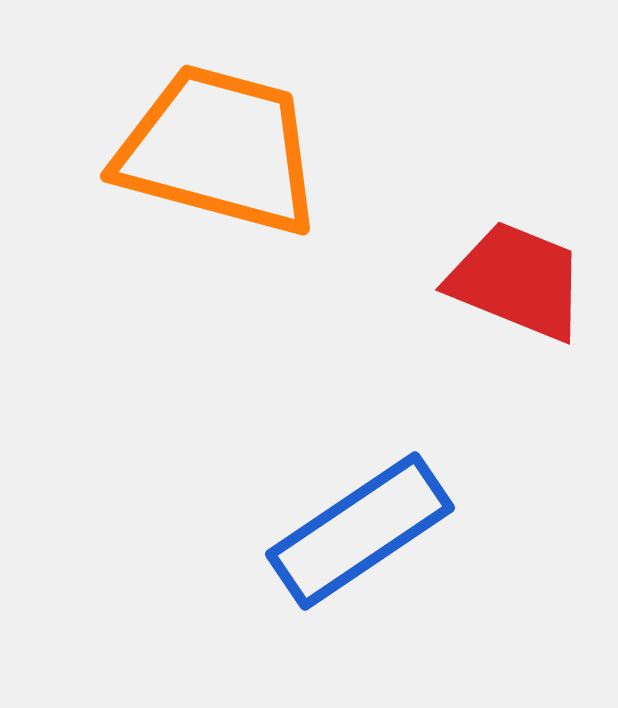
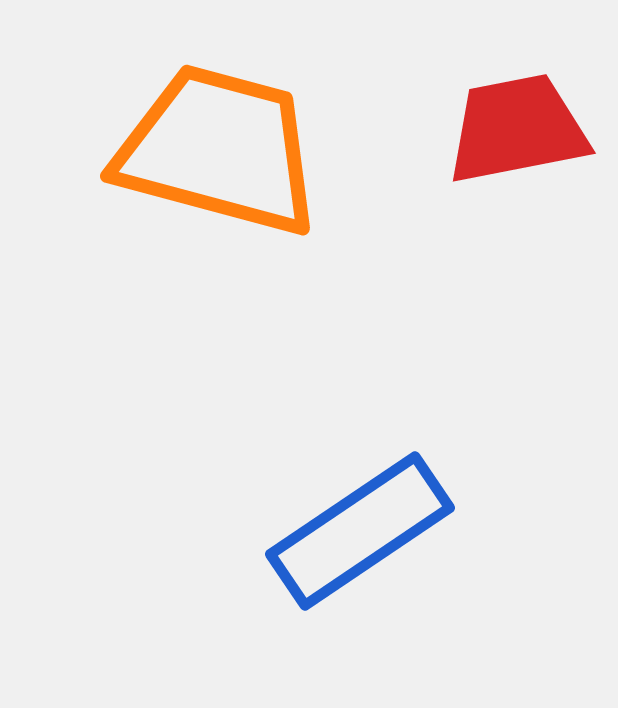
red trapezoid: moved 152 px up; rotated 33 degrees counterclockwise
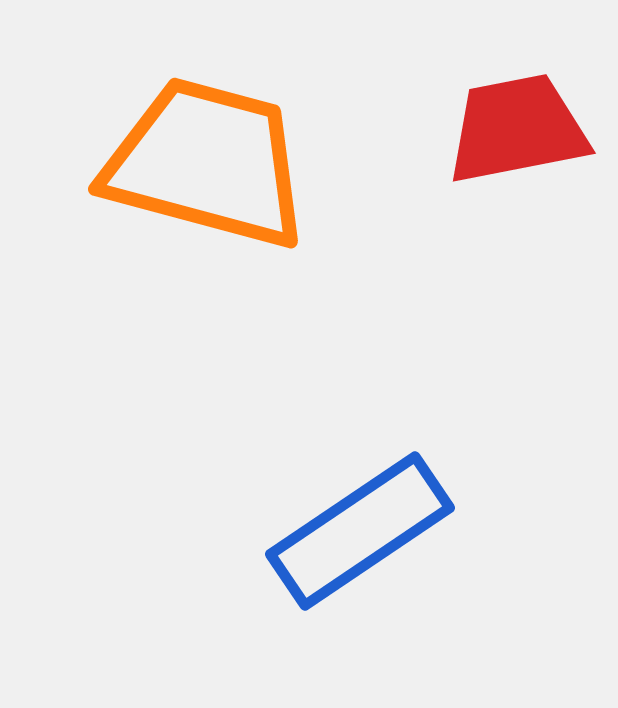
orange trapezoid: moved 12 px left, 13 px down
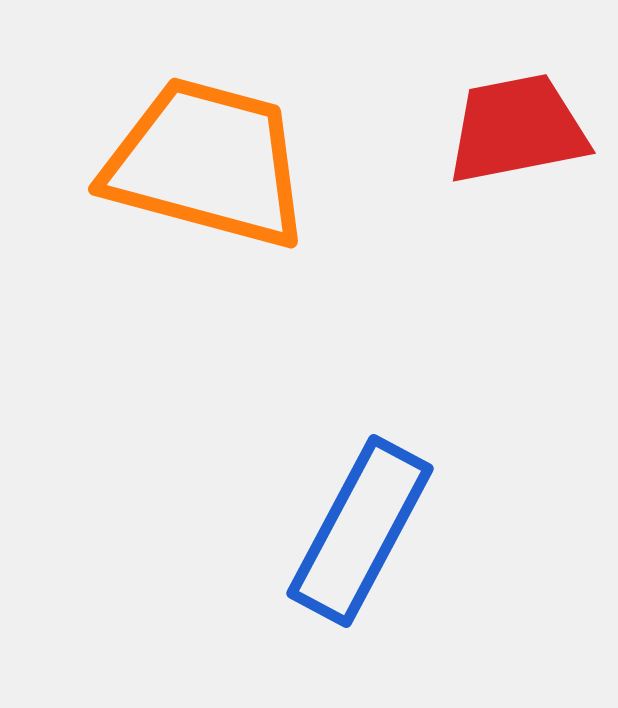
blue rectangle: rotated 28 degrees counterclockwise
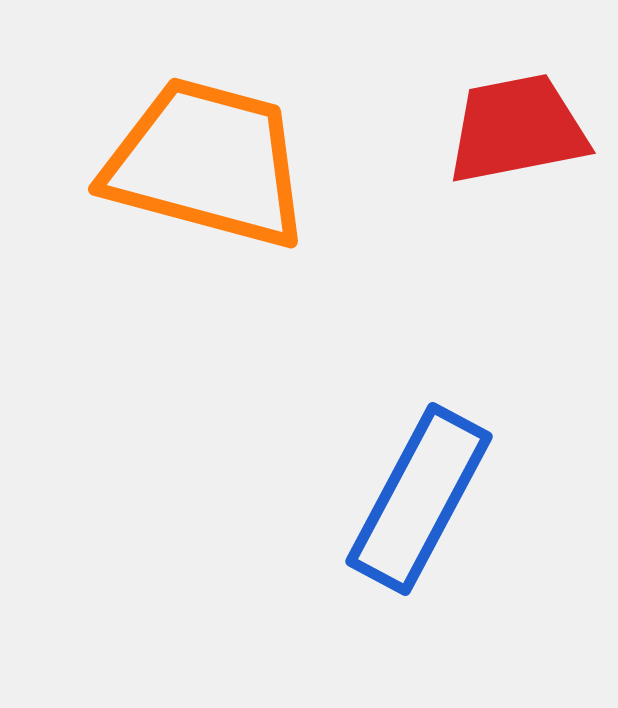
blue rectangle: moved 59 px right, 32 px up
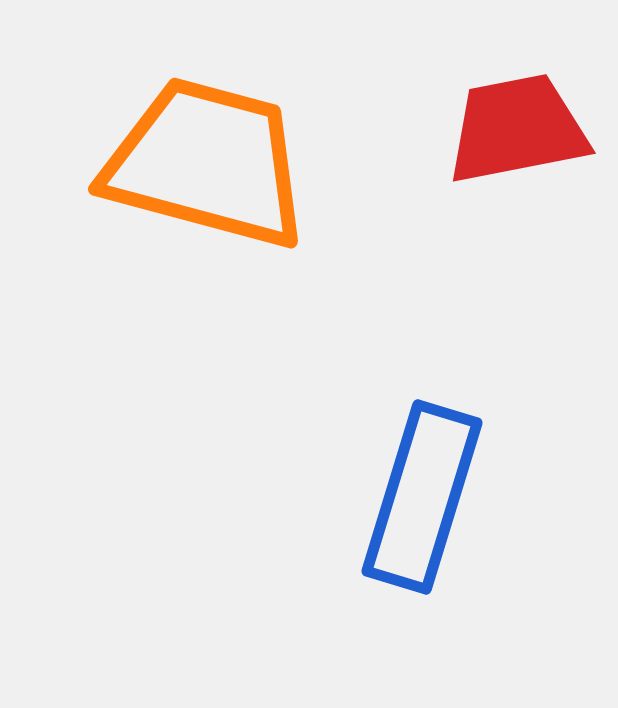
blue rectangle: moved 3 px right, 2 px up; rotated 11 degrees counterclockwise
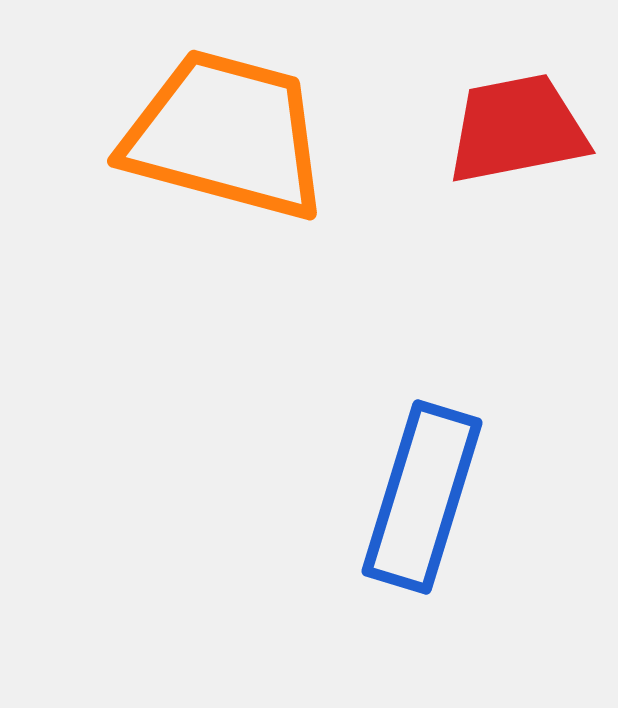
orange trapezoid: moved 19 px right, 28 px up
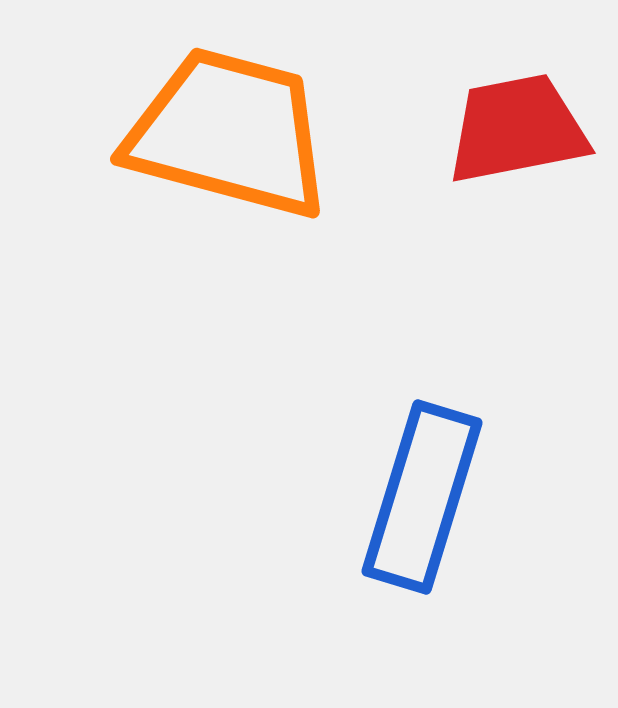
orange trapezoid: moved 3 px right, 2 px up
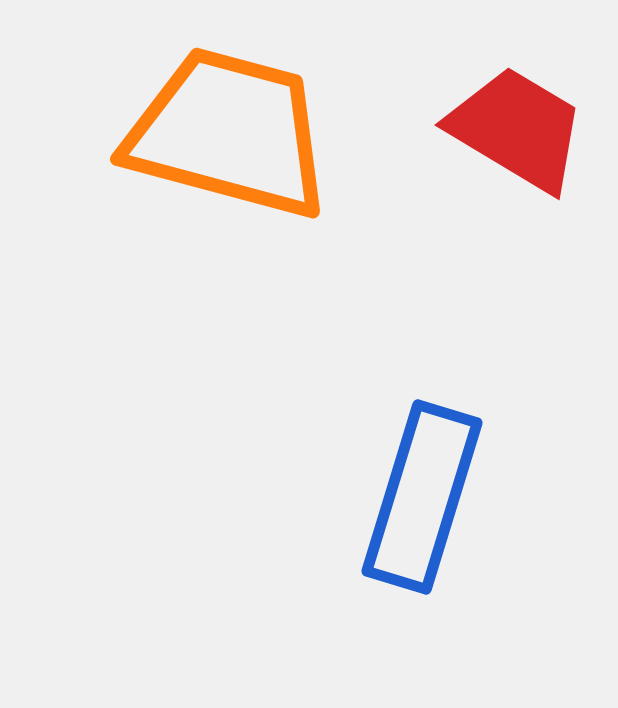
red trapezoid: rotated 42 degrees clockwise
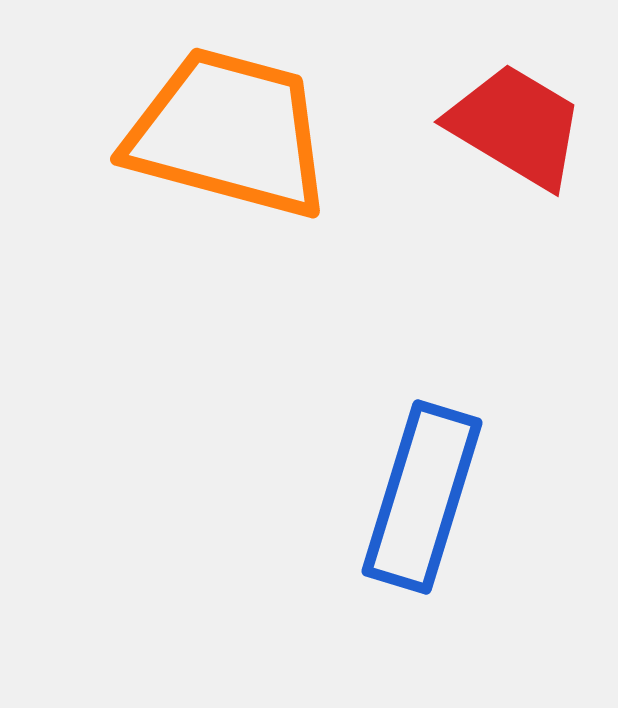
red trapezoid: moved 1 px left, 3 px up
